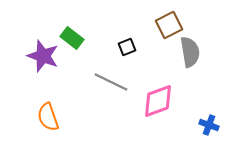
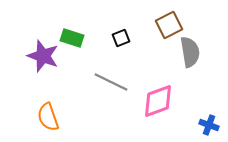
green rectangle: rotated 20 degrees counterclockwise
black square: moved 6 px left, 9 px up
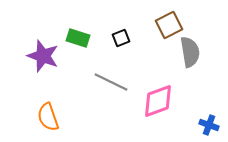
green rectangle: moved 6 px right
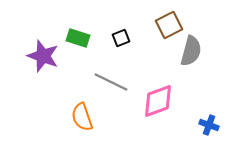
gray semicircle: moved 1 px right, 1 px up; rotated 24 degrees clockwise
orange semicircle: moved 34 px right
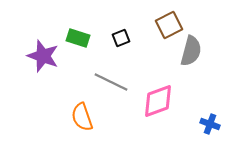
blue cross: moved 1 px right, 1 px up
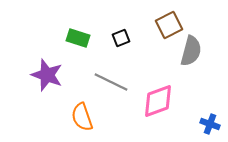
purple star: moved 4 px right, 19 px down
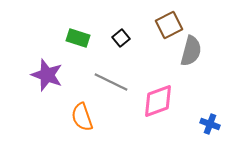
black square: rotated 18 degrees counterclockwise
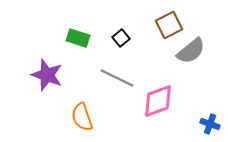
gray semicircle: rotated 36 degrees clockwise
gray line: moved 6 px right, 4 px up
